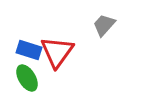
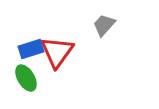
blue rectangle: moved 2 px right, 1 px up; rotated 35 degrees counterclockwise
green ellipse: moved 1 px left
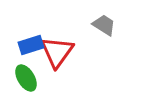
gray trapezoid: rotated 80 degrees clockwise
blue rectangle: moved 4 px up
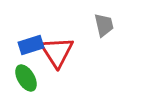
gray trapezoid: rotated 45 degrees clockwise
red triangle: rotated 9 degrees counterclockwise
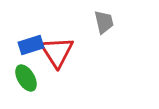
gray trapezoid: moved 3 px up
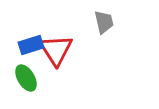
red triangle: moved 1 px left, 2 px up
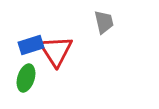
red triangle: moved 1 px down
green ellipse: rotated 48 degrees clockwise
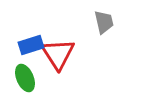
red triangle: moved 2 px right, 3 px down
green ellipse: moved 1 px left; rotated 40 degrees counterclockwise
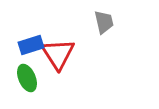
green ellipse: moved 2 px right
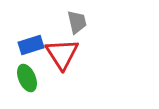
gray trapezoid: moved 27 px left
red triangle: moved 4 px right
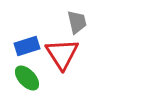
blue rectangle: moved 4 px left, 1 px down
green ellipse: rotated 20 degrees counterclockwise
